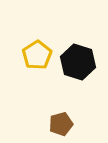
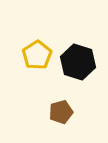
brown pentagon: moved 12 px up
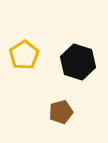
yellow pentagon: moved 13 px left
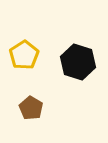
brown pentagon: moved 30 px left, 4 px up; rotated 25 degrees counterclockwise
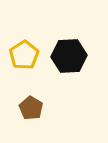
black hexagon: moved 9 px left, 6 px up; rotated 20 degrees counterclockwise
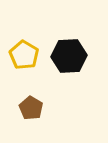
yellow pentagon: rotated 8 degrees counterclockwise
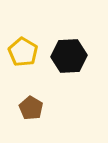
yellow pentagon: moved 1 px left, 3 px up
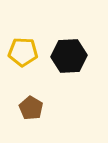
yellow pentagon: rotated 28 degrees counterclockwise
